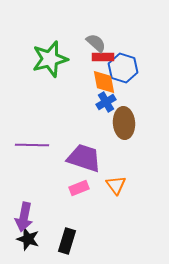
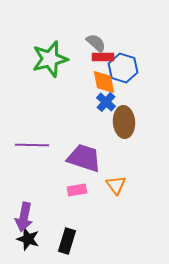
blue cross: rotated 18 degrees counterclockwise
brown ellipse: moved 1 px up
pink rectangle: moved 2 px left, 2 px down; rotated 12 degrees clockwise
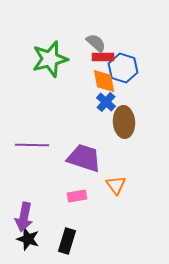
orange diamond: moved 1 px up
pink rectangle: moved 6 px down
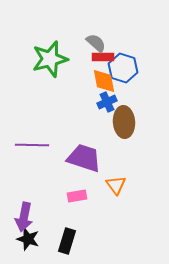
blue cross: moved 1 px right; rotated 24 degrees clockwise
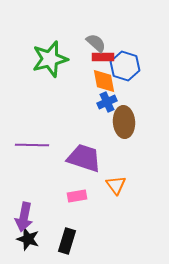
blue hexagon: moved 2 px right, 2 px up
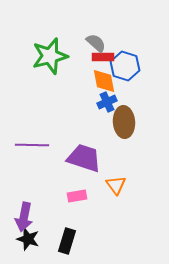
green star: moved 3 px up
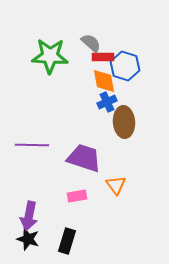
gray semicircle: moved 5 px left
green star: rotated 18 degrees clockwise
purple arrow: moved 5 px right, 1 px up
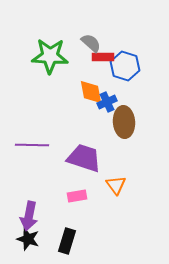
orange diamond: moved 13 px left, 11 px down
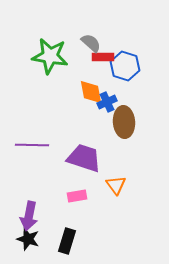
green star: rotated 6 degrees clockwise
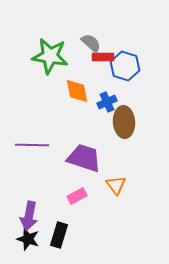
orange diamond: moved 14 px left, 1 px up
pink rectangle: rotated 18 degrees counterclockwise
black rectangle: moved 8 px left, 6 px up
